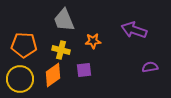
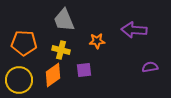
purple arrow: rotated 15 degrees counterclockwise
orange star: moved 4 px right
orange pentagon: moved 2 px up
yellow circle: moved 1 px left, 1 px down
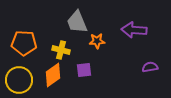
gray trapezoid: moved 13 px right, 2 px down
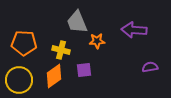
orange diamond: moved 1 px right, 1 px down
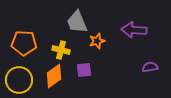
orange star: rotated 14 degrees counterclockwise
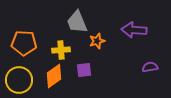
yellow cross: rotated 18 degrees counterclockwise
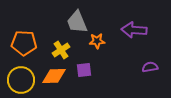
orange star: rotated 14 degrees clockwise
yellow cross: rotated 30 degrees counterclockwise
orange diamond: rotated 35 degrees clockwise
yellow circle: moved 2 px right
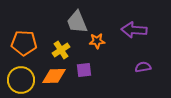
purple semicircle: moved 7 px left
